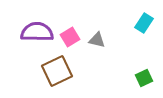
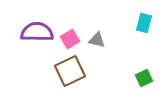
cyan rectangle: rotated 18 degrees counterclockwise
pink square: moved 2 px down
brown square: moved 13 px right
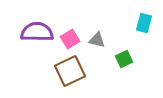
green square: moved 20 px left, 19 px up
